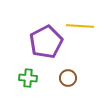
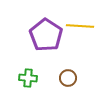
purple pentagon: moved 7 px up; rotated 12 degrees counterclockwise
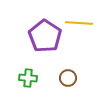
yellow line: moved 1 px left, 3 px up
purple pentagon: moved 1 px left, 1 px down
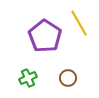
yellow line: rotated 56 degrees clockwise
green cross: rotated 30 degrees counterclockwise
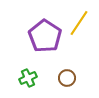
yellow line: rotated 64 degrees clockwise
brown circle: moved 1 px left
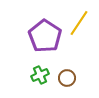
green cross: moved 12 px right, 3 px up
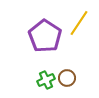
green cross: moved 6 px right, 5 px down
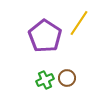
green cross: moved 1 px left
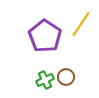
yellow line: moved 2 px right, 1 px down
brown circle: moved 1 px left, 1 px up
